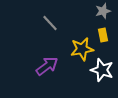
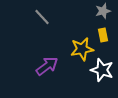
gray line: moved 8 px left, 6 px up
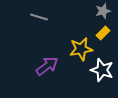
gray line: moved 3 px left; rotated 30 degrees counterclockwise
yellow rectangle: moved 2 px up; rotated 56 degrees clockwise
yellow star: moved 1 px left
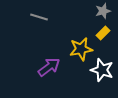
purple arrow: moved 2 px right, 1 px down
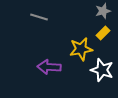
purple arrow: rotated 140 degrees counterclockwise
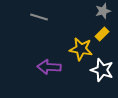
yellow rectangle: moved 1 px left, 1 px down
yellow star: rotated 20 degrees clockwise
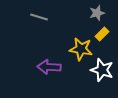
gray star: moved 6 px left, 2 px down
